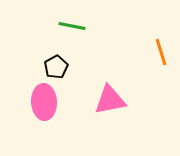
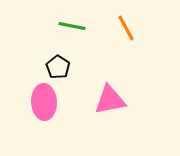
orange line: moved 35 px left, 24 px up; rotated 12 degrees counterclockwise
black pentagon: moved 2 px right; rotated 10 degrees counterclockwise
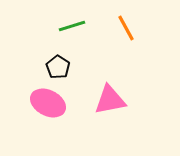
green line: rotated 28 degrees counterclockwise
pink ellipse: moved 4 px right, 1 px down; rotated 60 degrees counterclockwise
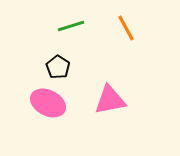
green line: moved 1 px left
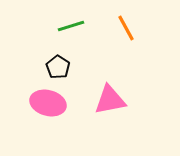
pink ellipse: rotated 12 degrees counterclockwise
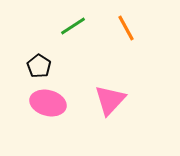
green line: moved 2 px right; rotated 16 degrees counterclockwise
black pentagon: moved 19 px left, 1 px up
pink triangle: rotated 36 degrees counterclockwise
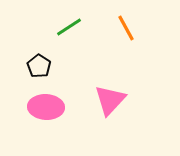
green line: moved 4 px left, 1 px down
pink ellipse: moved 2 px left, 4 px down; rotated 12 degrees counterclockwise
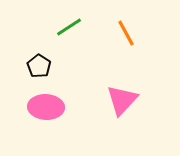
orange line: moved 5 px down
pink triangle: moved 12 px right
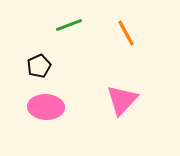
green line: moved 2 px up; rotated 12 degrees clockwise
black pentagon: rotated 15 degrees clockwise
